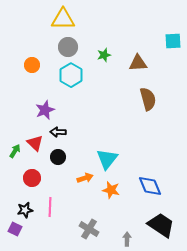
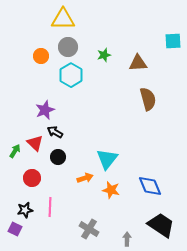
orange circle: moved 9 px right, 9 px up
black arrow: moved 3 px left; rotated 28 degrees clockwise
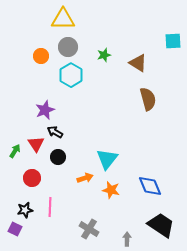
brown triangle: rotated 36 degrees clockwise
red triangle: moved 1 px right, 1 px down; rotated 12 degrees clockwise
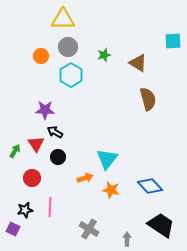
purple star: rotated 24 degrees clockwise
blue diamond: rotated 20 degrees counterclockwise
purple square: moved 2 px left
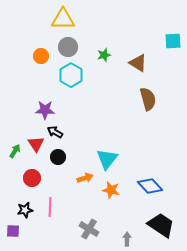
purple square: moved 2 px down; rotated 24 degrees counterclockwise
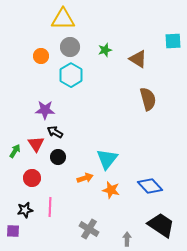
gray circle: moved 2 px right
green star: moved 1 px right, 5 px up
brown triangle: moved 4 px up
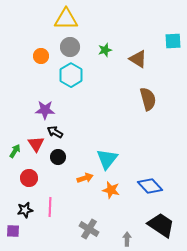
yellow triangle: moved 3 px right
red circle: moved 3 px left
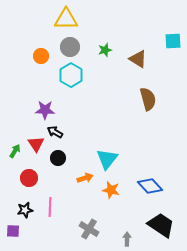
black circle: moved 1 px down
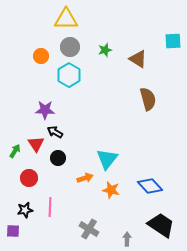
cyan hexagon: moved 2 px left
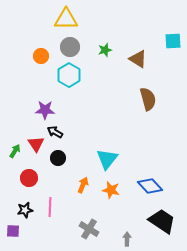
orange arrow: moved 2 px left, 7 px down; rotated 49 degrees counterclockwise
black trapezoid: moved 1 px right, 4 px up
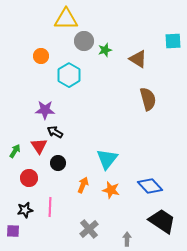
gray circle: moved 14 px right, 6 px up
red triangle: moved 3 px right, 2 px down
black circle: moved 5 px down
gray cross: rotated 18 degrees clockwise
